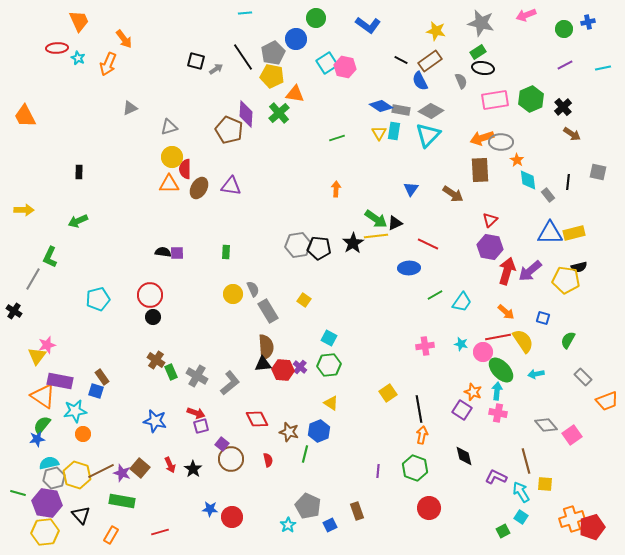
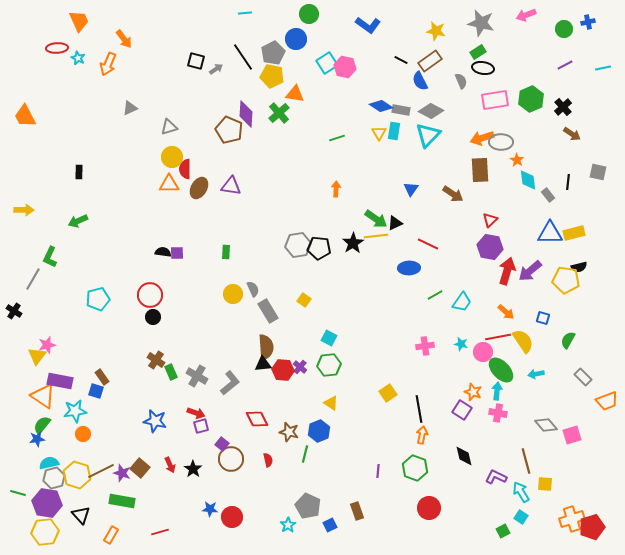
green circle at (316, 18): moved 7 px left, 4 px up
pink square at (572, 435): rotated 18 degrees clockwise
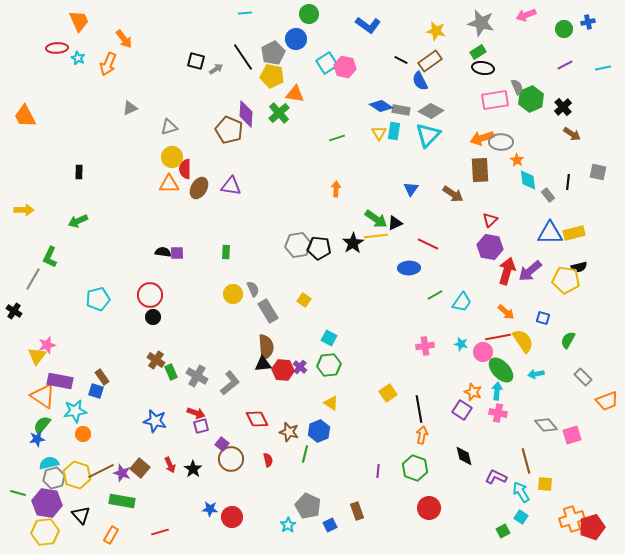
gray semicircle at (461, 81): moved 56 px right, 6 px down
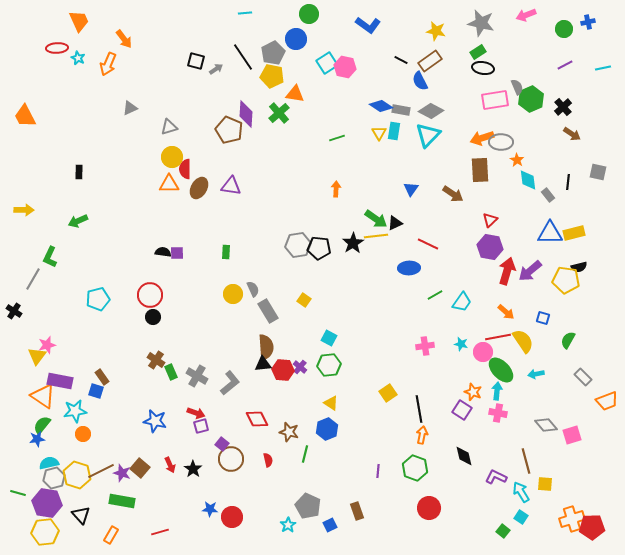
blue hexagon at (319, 431): moved 8 px right, 2 px up
red pentagon at (592, 527): rotated 15 degrees clockwise
green square at (503, 531): rotated 24 degrees counterclockwise
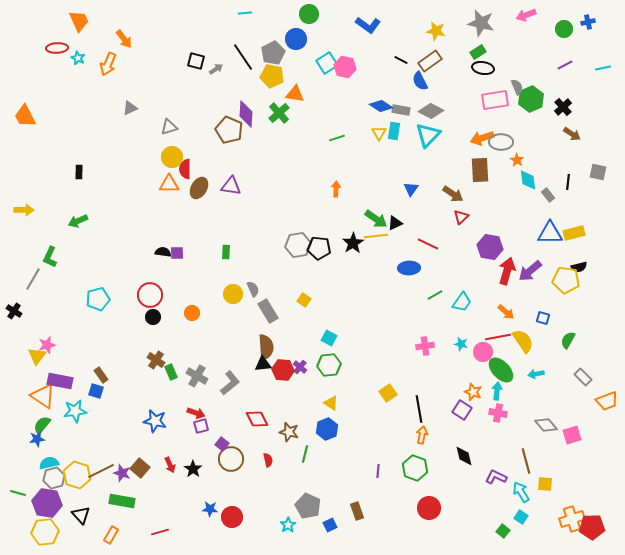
red triangle at (490, 220): moved 29 px left, 3 px up
brown rectangle at (102, 377): moved 1 px left, 2 px up
orange circle at (83, 434): moved 109 px right, 121 px up
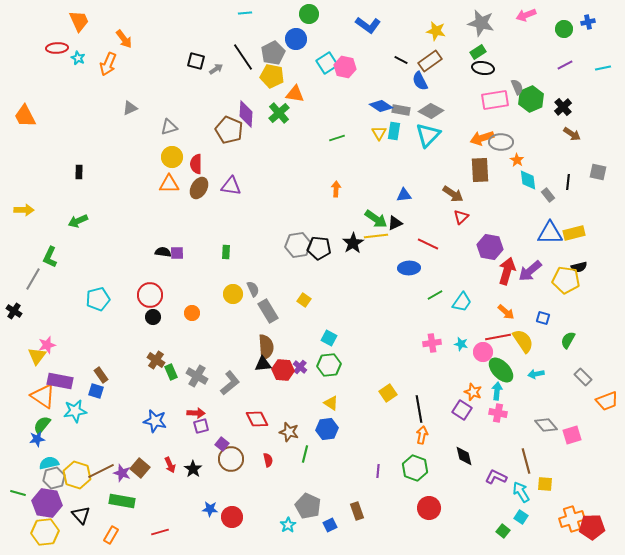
red semicircle at (185, 169): moved 11 px right, 5 px up
blue triangle at (411, 189): moved 7 px left, 6 px down; rotated 49 degrees clockwise
pink cross at (425, 346): moved 7 px right, 3 px up
red arrow at (196, 413): rotated 18 degrees counterclockwise
blue hexagon at (327, 429): rotated 15 degrees clockwise
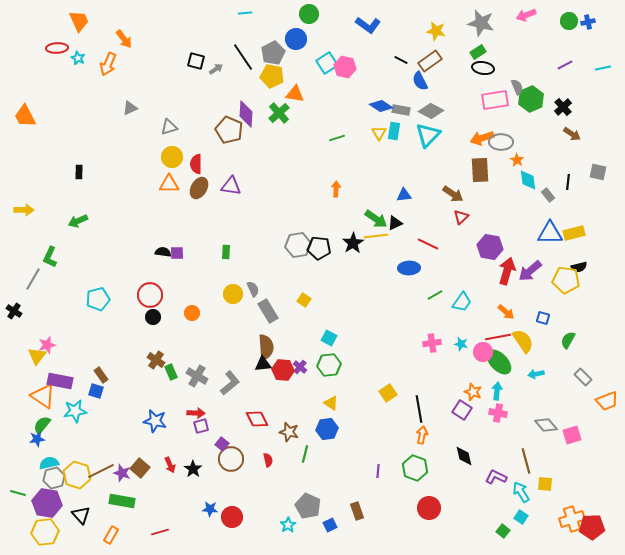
green circle at (564, 29): moved 5 px right, 8 px up
green ellipse at (501, 370): moved 2 px left, 8 px up
